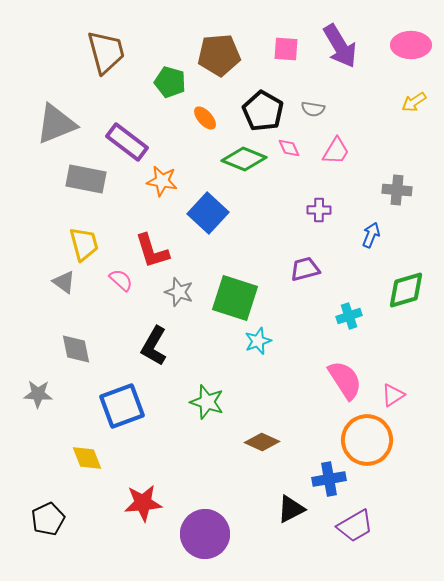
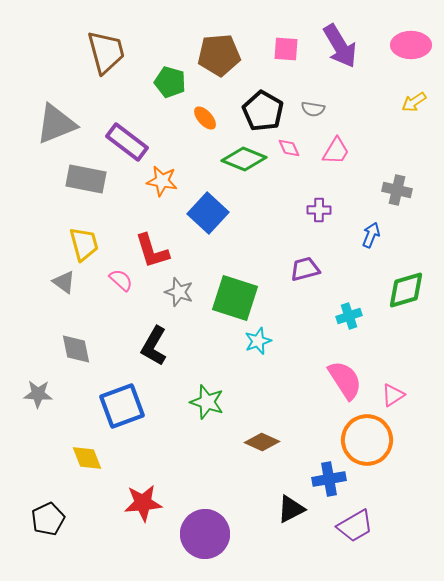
gray cross at (397, 190): rotated 8 degrees clockwise
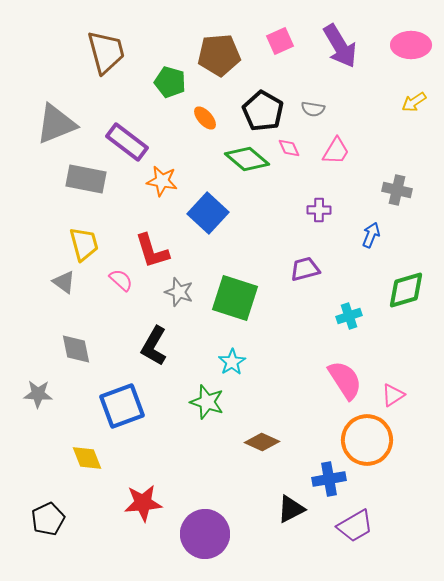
pink square at (286, 49): moved 6 px left, 8 px up; rotated 28 degrees counterclockwise
green diamond at (244, 159): moved 3 px right; rotated 18 degrees clockwise
cyan star at (258, 341): moved 26 px left, 21 px down; rotated 12 degrees counterclockwise
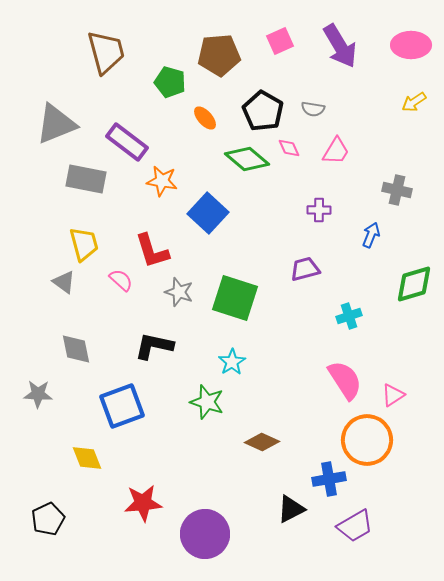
green diamond at (406, 290): moved 8 px right, 6 px up
black L-shape at (154, 346): rotated 72 degrees clockwise
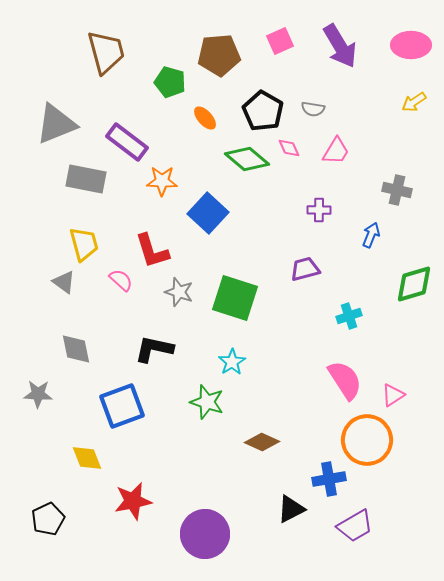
orange star at (162, 181): rotated 8 degrees counterclockwise
black L-shape at (154, 346): moved 3 px down
red star at (143, 503): moved 10 px left, 2 px up; rotated 6 degrees counterclockwise
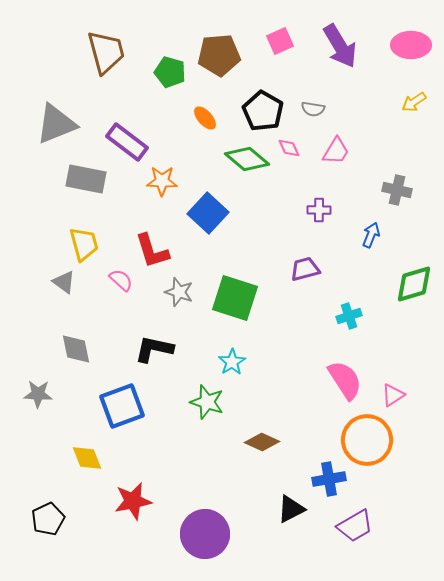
green pentagon at (170, 82): moved 10 px up
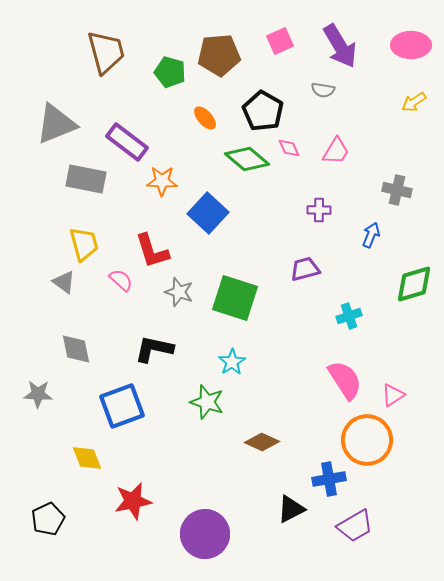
gray semicircle at (313, 109): moved 10 px right, 19 px up
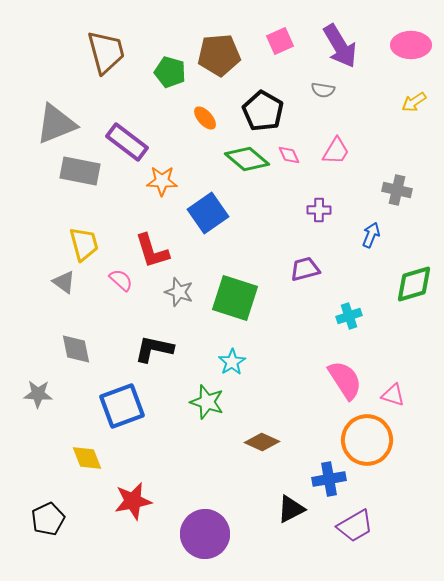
pink diamond at (289, 148): moved 7 px down
gray rectangle at (86, 179): moved 6 px left, 8 px up
blue square at (208, 213): rotated 12 degrees clockwise
pink triangle at (393, 395): rotated 50 degrees clockwise
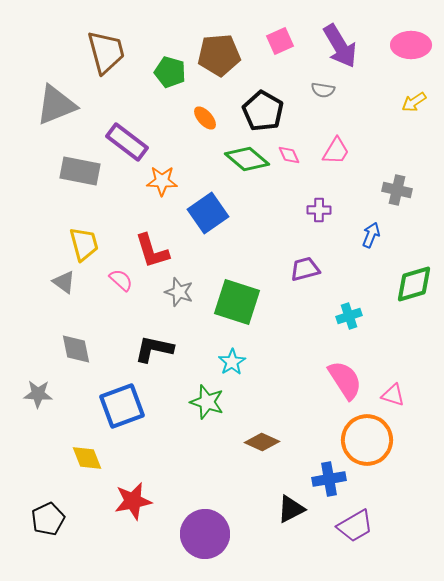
gray triangle at (56, 124): moved 19 px up
green square at (235, 298): moved 2 px right, 4 px down
